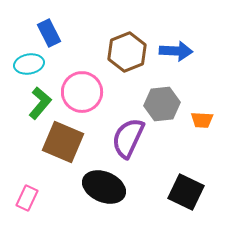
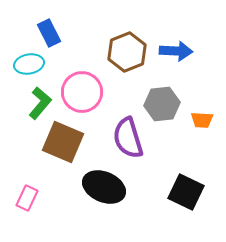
purple semicircle: rotated 42 degrees counterclockwise
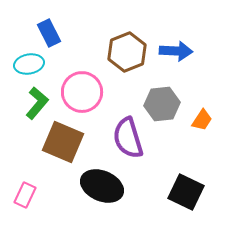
green L-shape: moved 3 px left
orange trapezoid: rotated 60 degrees counterclockwise
black ellipse: moved 2 px left, 1 px up
pink rectangle: moved 2 px left, 3 px up
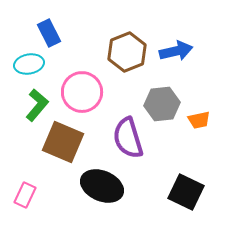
blue arrow: rotated 16 degrees counterclockwise
green L-shape: moved 2 px down
orange trapezoid: moved 3 px left; rotated 45 degrees clockwise
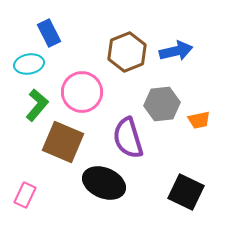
black ellipse: moved 2 px right, 3 px up
